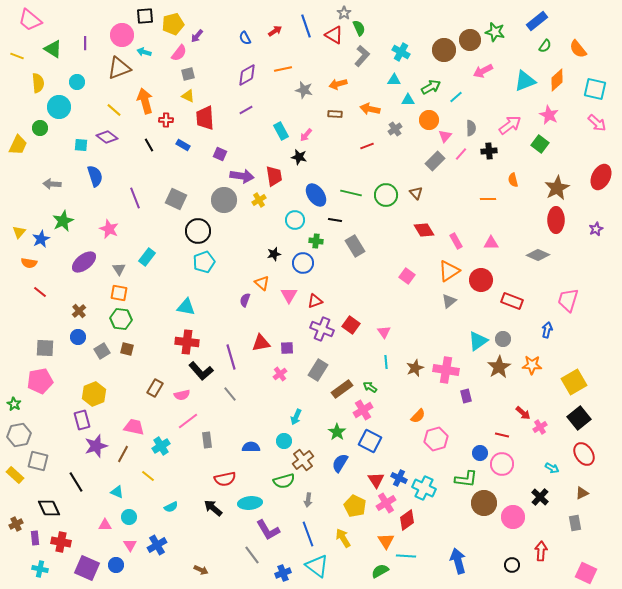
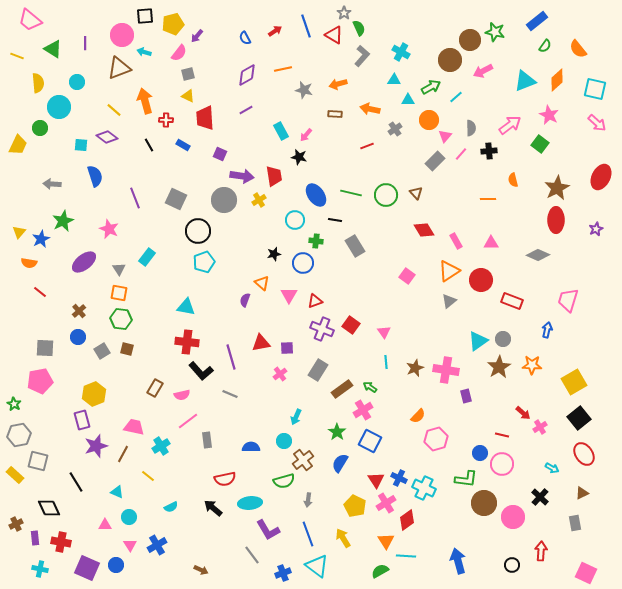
brown circle at (444, 50): moved 6 px right, 10 px down
gray line at (230, 394): rotated 28 degrees counterclockwise
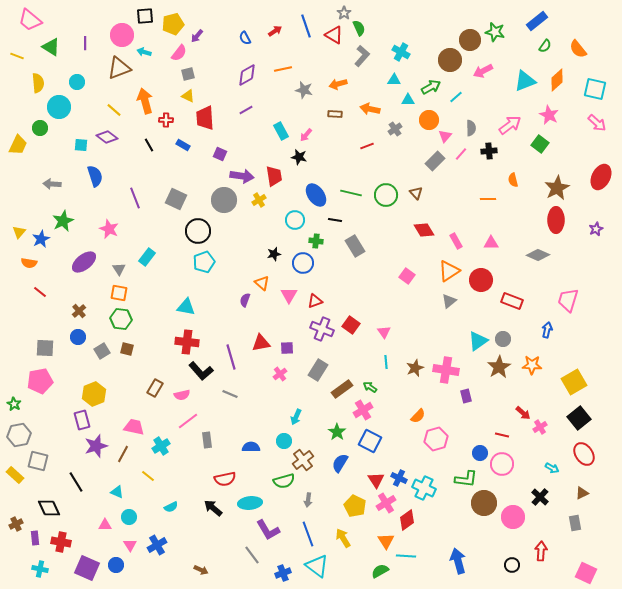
green triangle at (53, 49): moved 2 px left, 2 px up
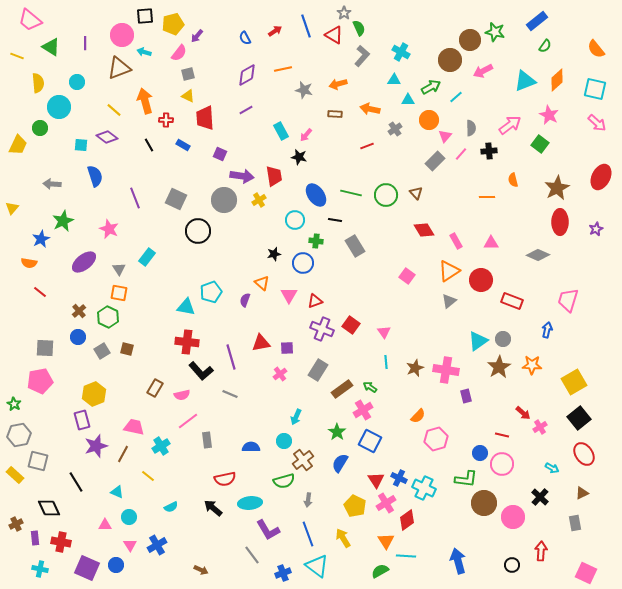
orange semicircle at (578, 49): moved 18 px right
orange line at (488, 199): moved 1 px left, 2 px up
red ellipse at (556, 220): moved 4 px right, 2 px down
yellow triangle at (19, 232): moved 7 px left, 24 px up
cyan pentagon at (204, 262): moved 7 px right, 30 px down
green hexagon at (121, 319): moved 13 px left, 2 px up; rotated 20 degrees clockwise
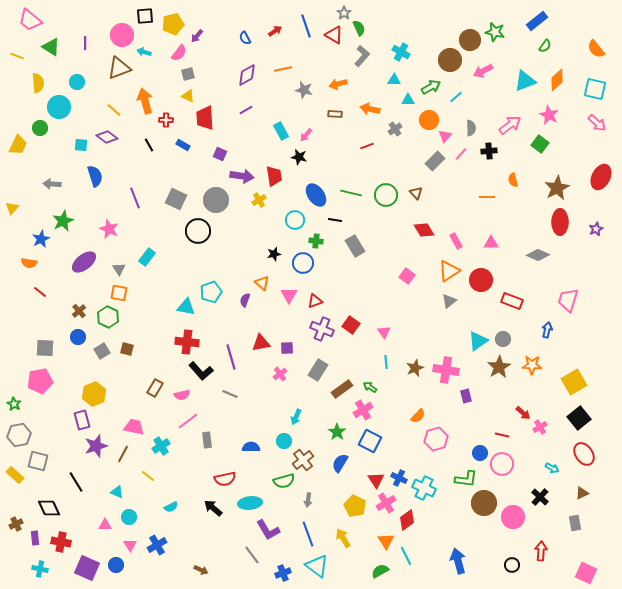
gray circle at (224, 200): moved 8 px left
cyan line at (406, 556): rotated 60 degrees clockwise
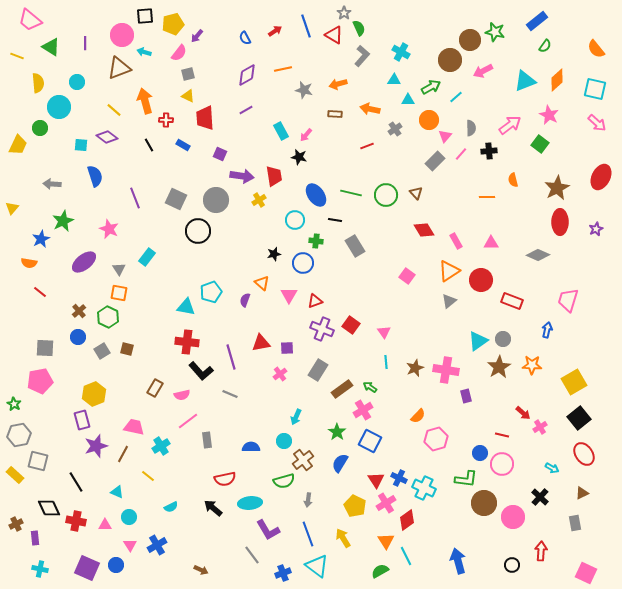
red cross at (61, 542): moved 15 px right, 21 px up
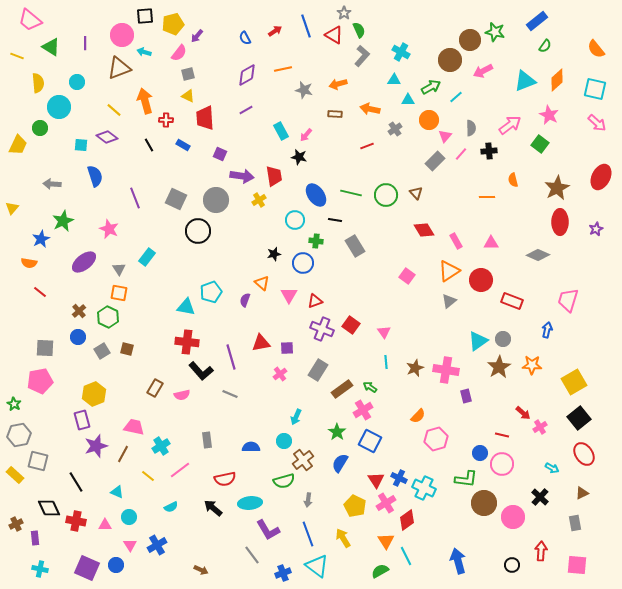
green semicircle at (359, 28): moved 2 px down
pink line at (188, 421): moved 8 px left, 49 px down
pink square at (586, 573): moved 9 px left, 8 px up; rotated 20 degrees counterclockwise
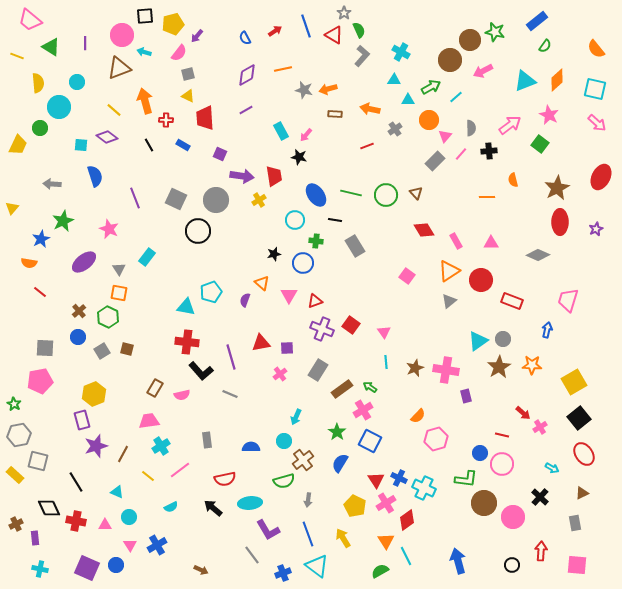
orange arrow at (338, 84): moved 10 px left, 5 px down
pink trapezoid at (134, 427): moved 15 px right, 6 px up; rotated 20 degrees counterclockwise
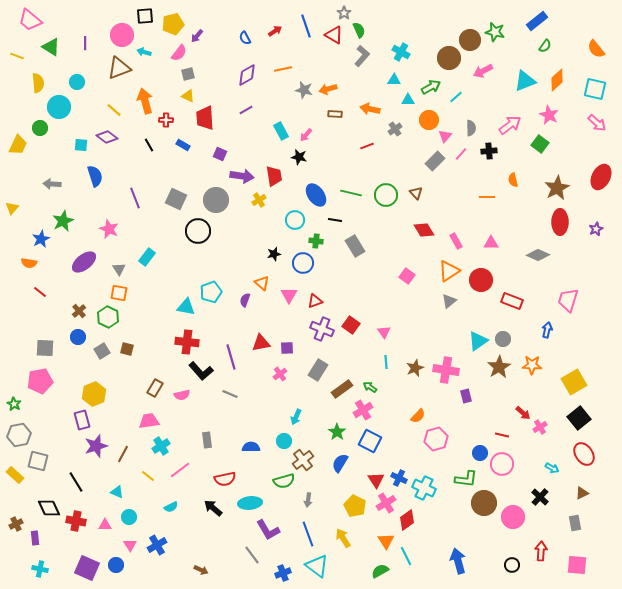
brown circle at (450, 60): moved 1 px left, 2 px up
